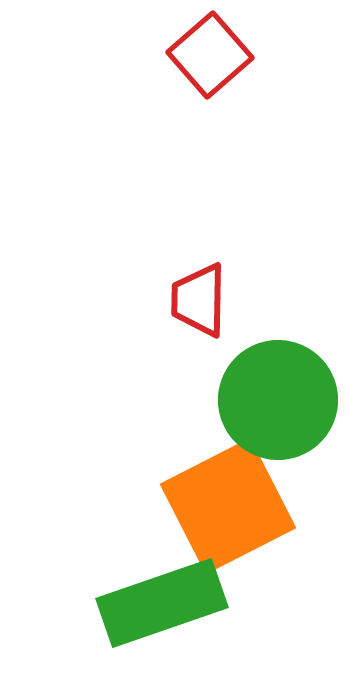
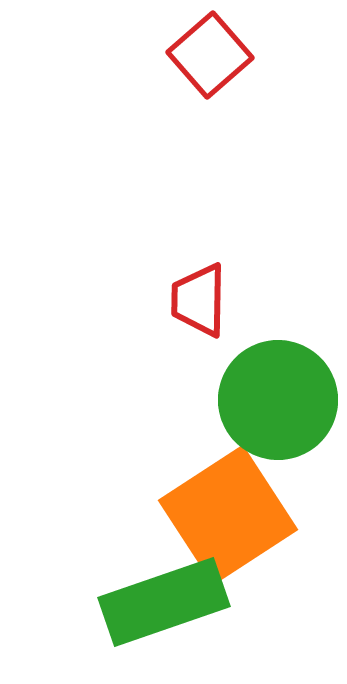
orange square: moved 9 px down; rotated 6 degrees counterclockwise
green rectangle: moved 2 px right, 1 px up
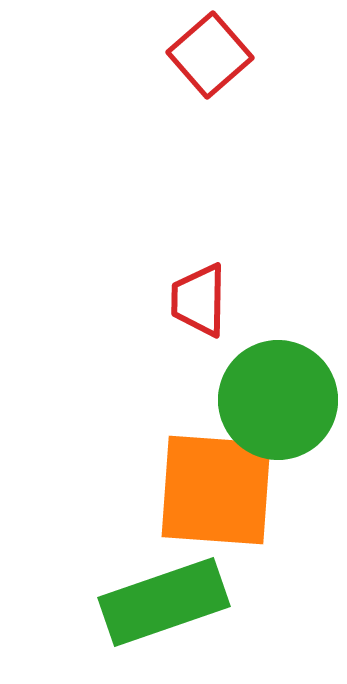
orange square: moved 12 px left, 25 px up; rotated 37 degrees clockwise
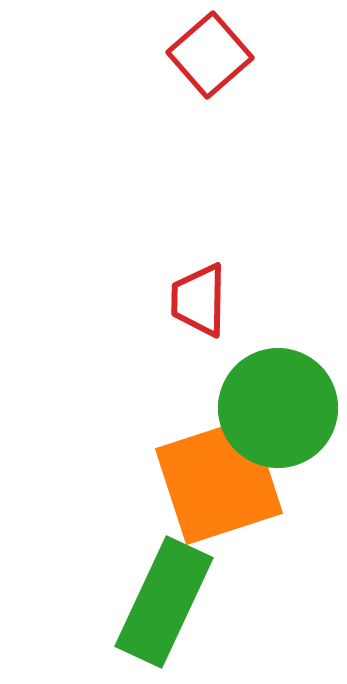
green circle: moved 8 px down
orange square: moved 3 px right, 9 px up; rotated 22 degrees counterclockwise
green rectangle: rotated 46 degrees counterclockwise
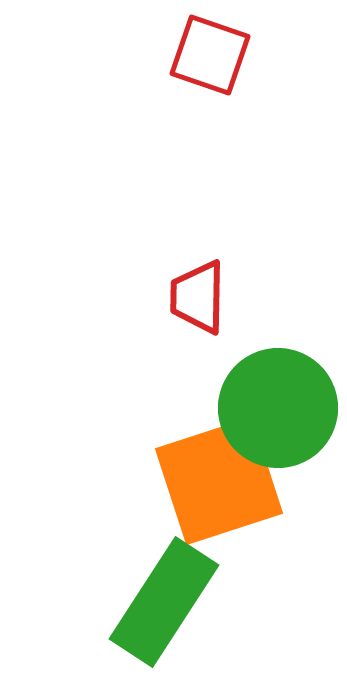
red square: rotated 30 degrees counterclockwise
red trapezoid: moved 1 px left, 3 px up
green rectangle: rotated 8 degrees clockwise
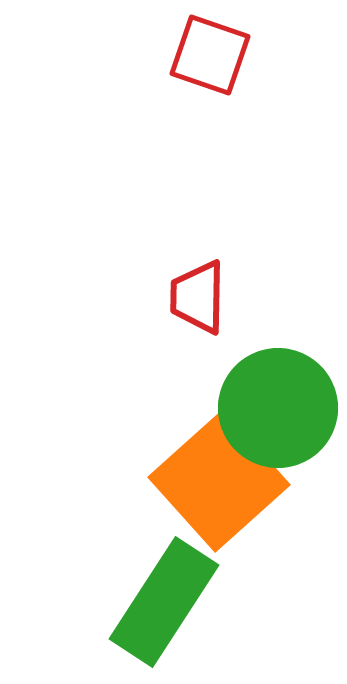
orange square: rotated 24 degrees counterclockwise
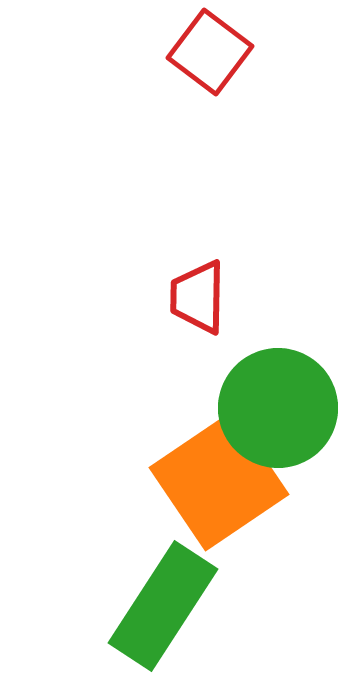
red square: moved 3 px up; rotated 18 degrees clockwise
orange square: rotated 8 degrees clockwise
green rectangle: moved 1 px left, 4 px down
